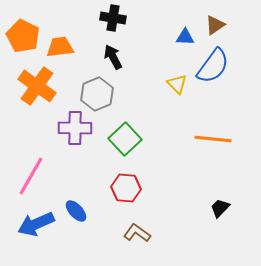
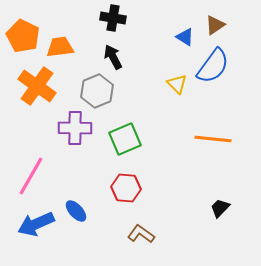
blue triangle: rotated 30 degrees clockwise
gray hexagon: moved 3 px up
green square: rotated 20 degrees clockwise
brown L-shape: moved 4 px right, 1 px down
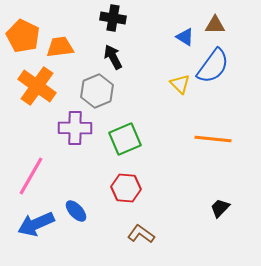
brown triangle: rotated 35 degrees clockwise
yellow triangle: moved 3 px right
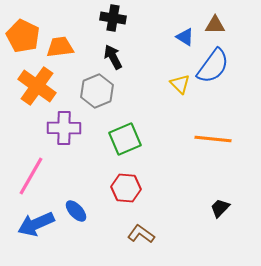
purple cross: moved 11 px left
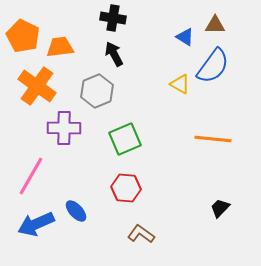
black arrow: moved 1 px right, 3 px up
yellow triangle: rotated 15 degrees counterclockwise
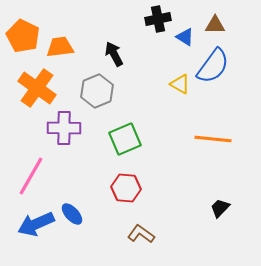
black cross: moved 45 px right, 1 px down; rotated 20 degrees counterclockwise
orange cross: moved 2 px down
blue ellipse: moved 4 px left, 3 px down
